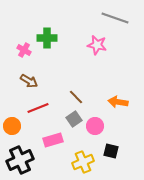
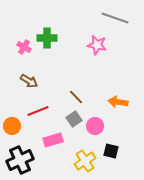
pink cross: moved 3 px up
red line: moved 3 px down
yellow cross: moved 2 px right, 1 px up; rotated 10 degrees counterclockwise
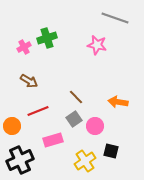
green cross: rotated 18 degrees counterclockwise
pink cross: rotated 32 degrees clockwise
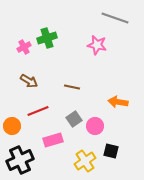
brown line: moved 4 px left, 10 px up; rotated 35 degrees counterclockwise
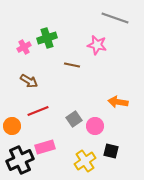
brown line: moved 22 px up
pink rectangle: moved 8 px left, 7 px down
